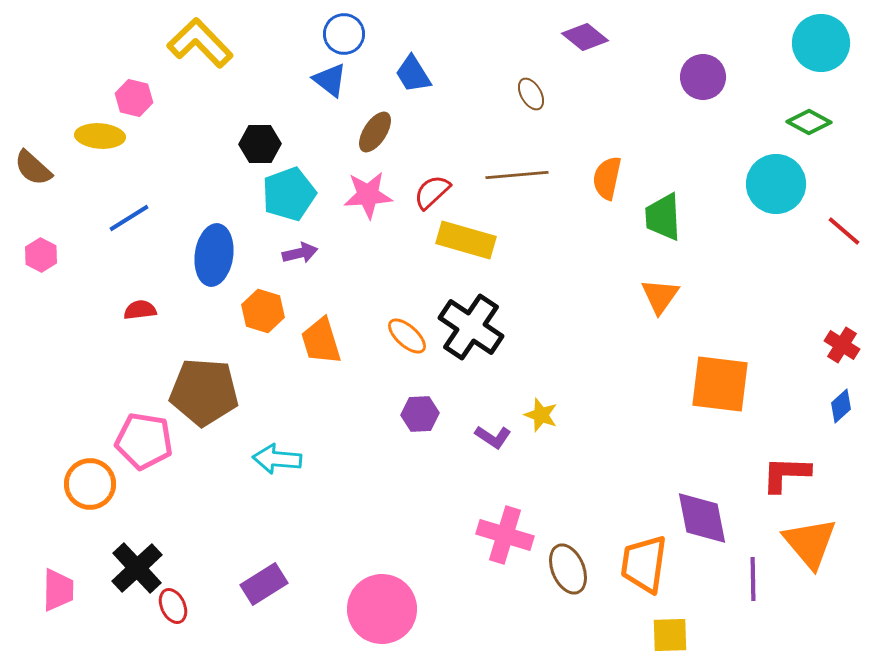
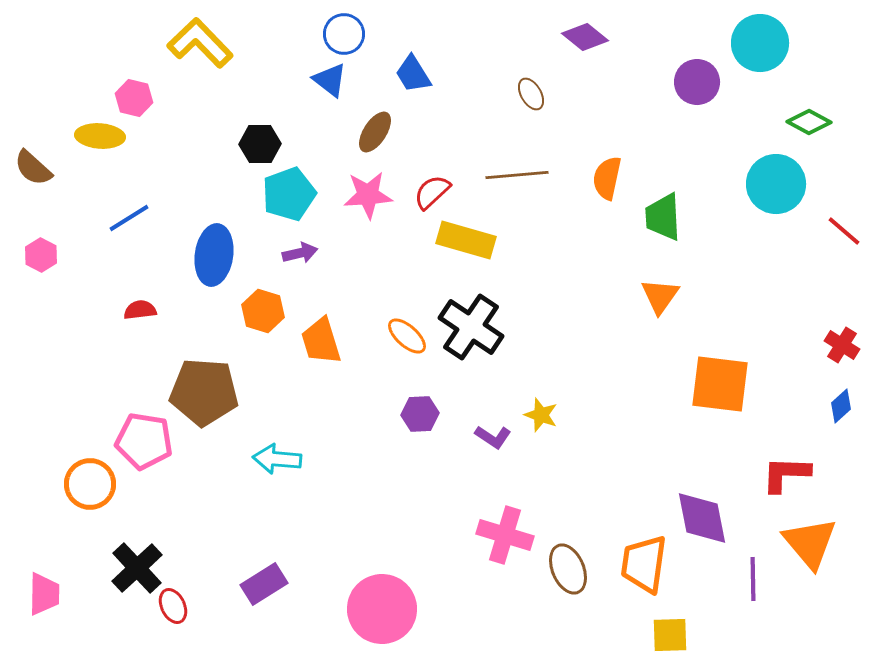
cyan circle at (821, 43): moved 61 px left
purple circle at (703, 77): moved 6 px left, 5 px down
pink trapezoid at (58, 590): moved 14 px left, 4 px down
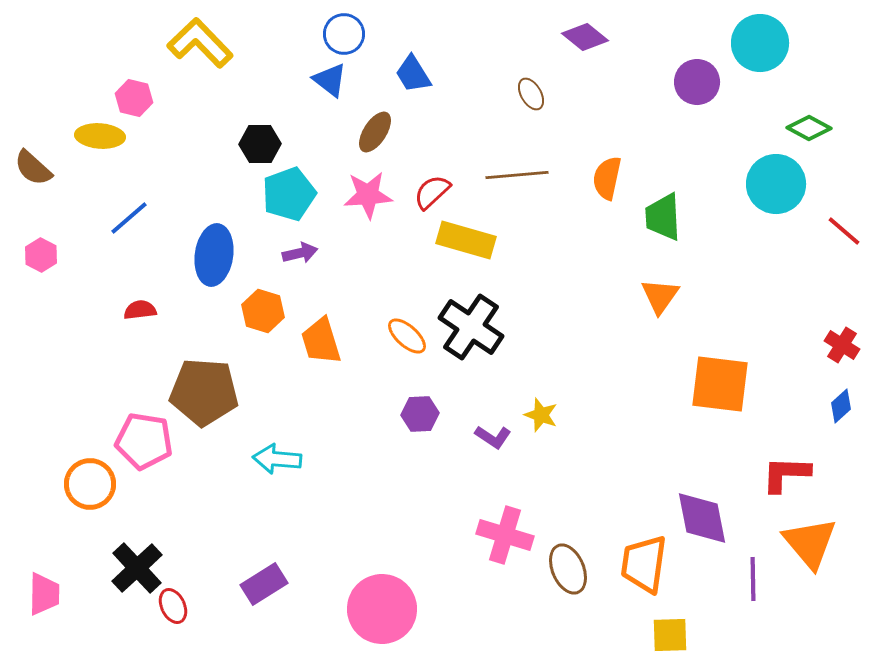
green diamond at (809, 122): moved 6 px down
blue line at (129, 218): rotated 9 degrees counterclockwise
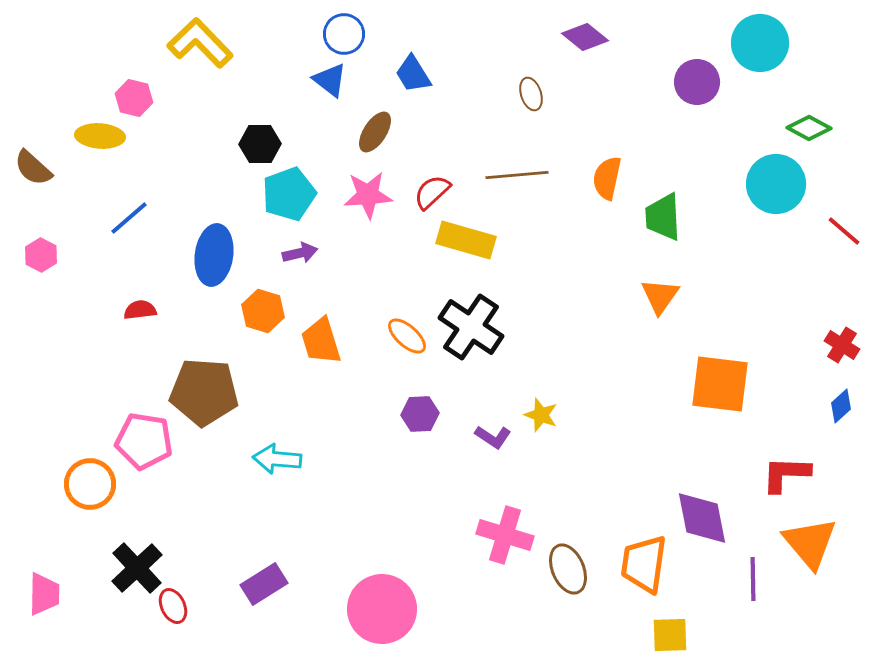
brown ellipse at (531, 94): rotated 12 degrees clockwise
